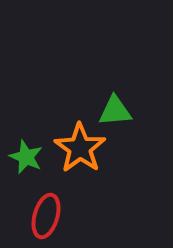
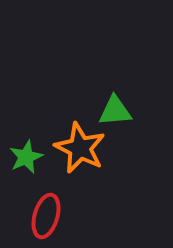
orange star: rotated 9 degrees counterclockwise
green star: rotated 24 degrees clockwise
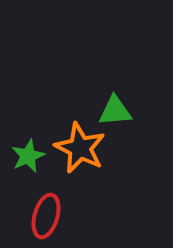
green star: moved 2 px right, 1 px up
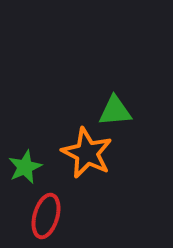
orange star: moved 7 px right, 5 px down
green star: moved 3 px left, 11 px down
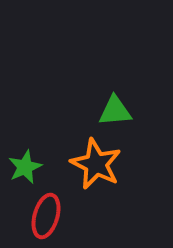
orange star: moved 9 px right, 11 px down
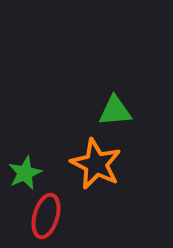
green star: moved 6 px down
